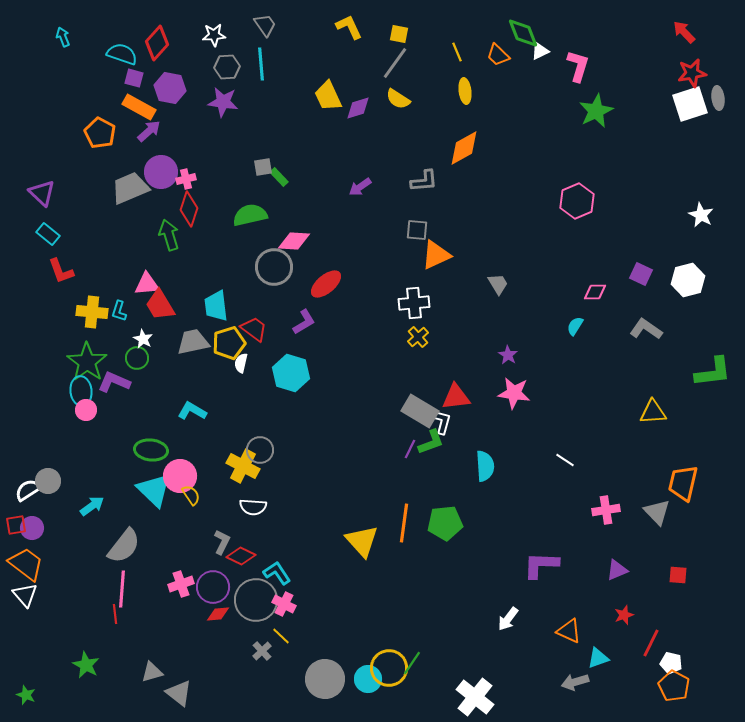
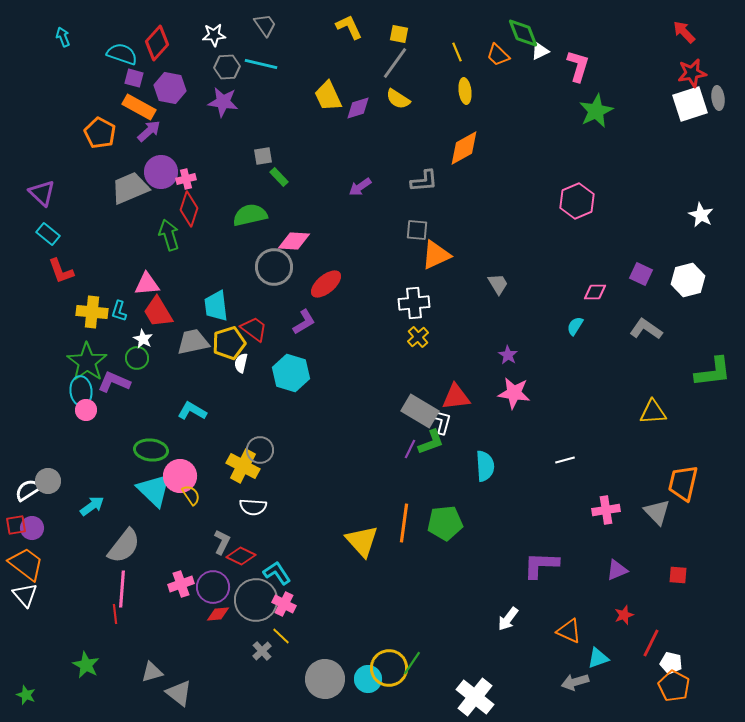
cyan line at (261, 64): rotated 72 degrees counterclockwise
gray square at (263, 167): moved 11 px up
red trapezoid at (160, 305): moved 2 px left, 7 px down
white line at (565, 460): rotated 48 degrees counterclockwise
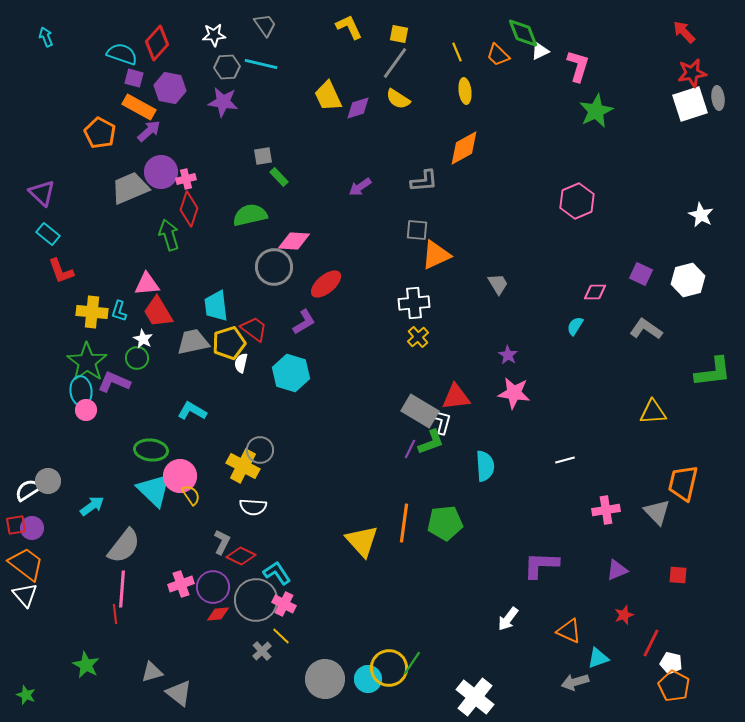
cyan arrow at (63, 37): moved 17 px left
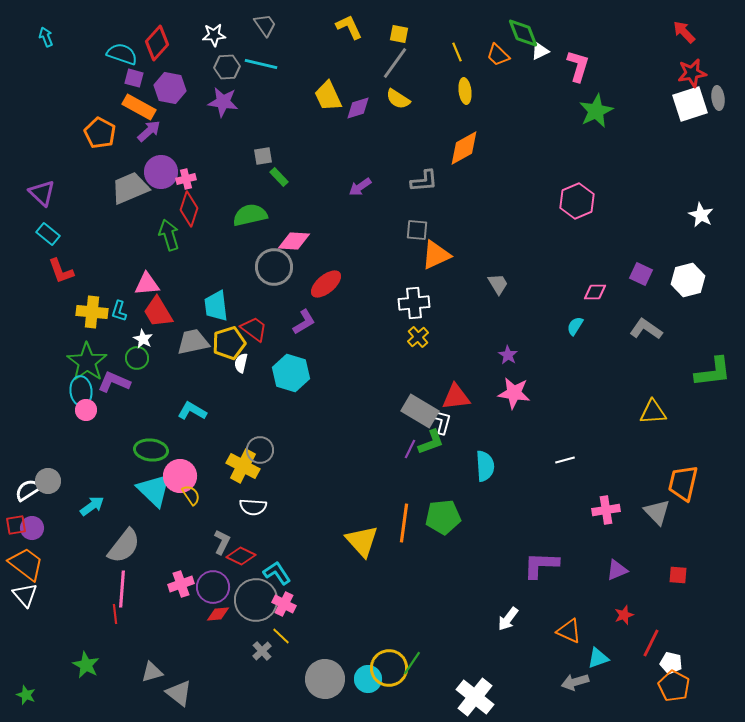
green pentagon at (445, 523): moved 2 px left, 6 px up
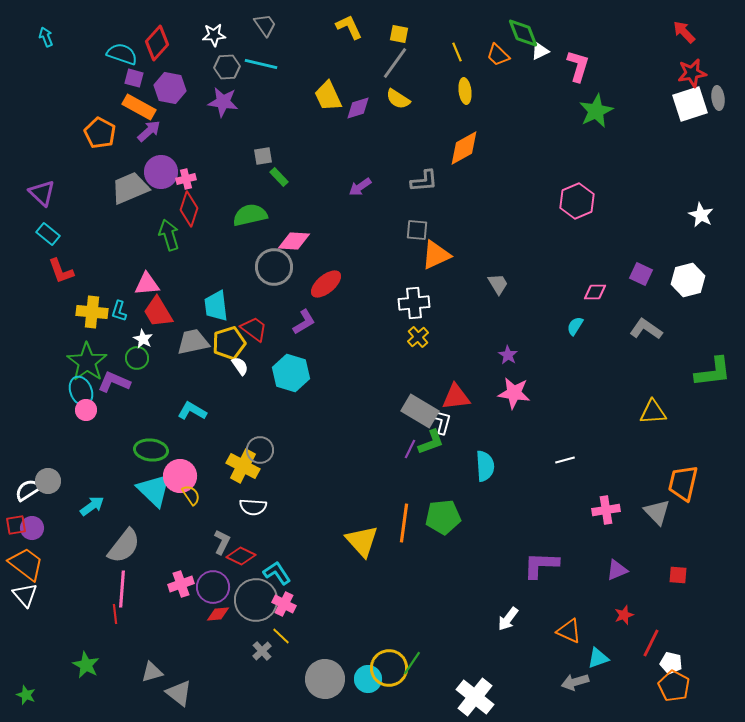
white semicircle at (241, 363): moved 1 px left, 3 px down; rotated 132 degrees clockwise
cyan ellipse at (81, 391): rotated 16 degrees counterclockwise
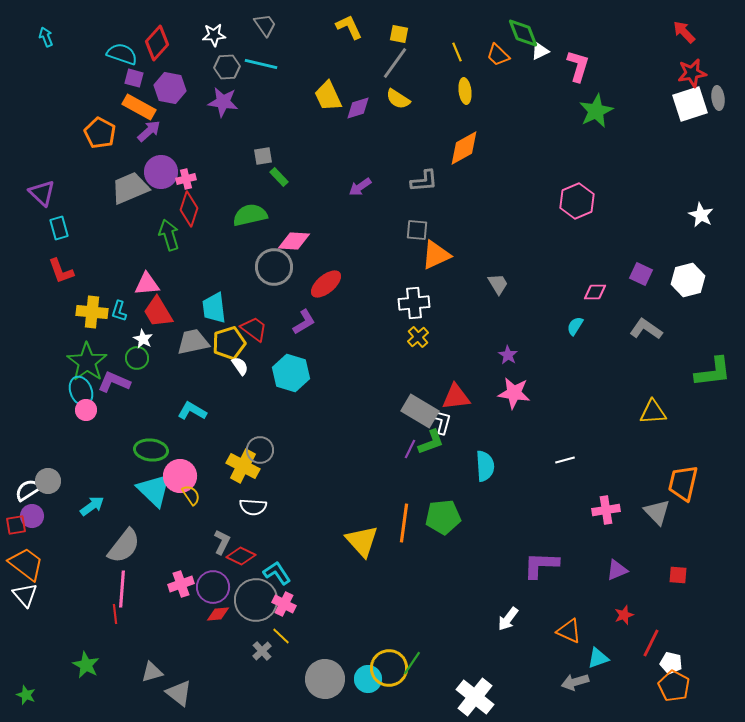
cyan rectangle at (48, 234): moved 11 px right, 6 px up; rotated 35 degrees clockwise
cyan trapezoid at (216, 306): moved 2 px left, 2 px down
purple circle at (32, 528): moved 12 px up
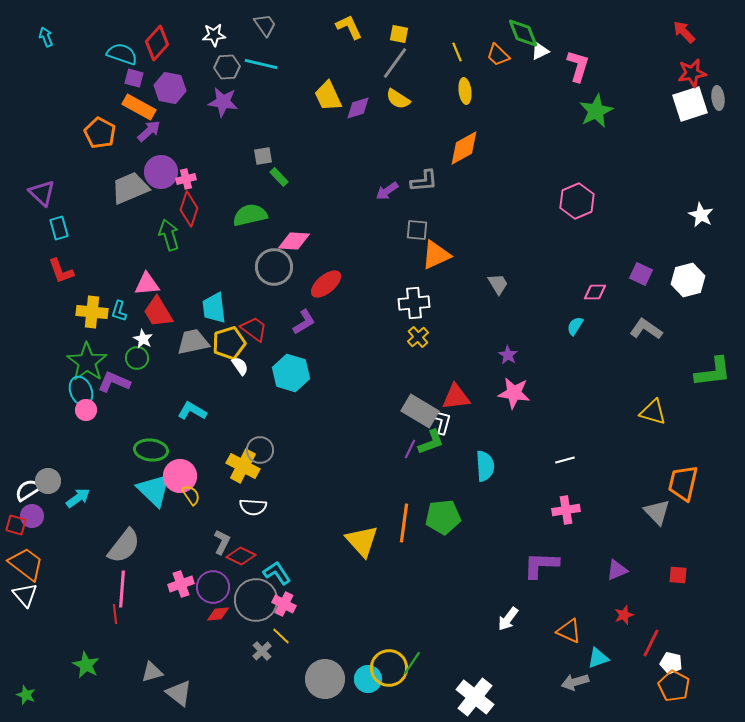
purple arrow at (360, 187): moved 27 px right, 4 px down
yellow triangle at (653, 412): rotated 20 degrees clockwise
cyan arrow at (92, 506): moved 14 px left, 8 px up
pink cross at (606, 510): moved 40 px left
red square at (16, 525): rotated 25 degrees clockwise
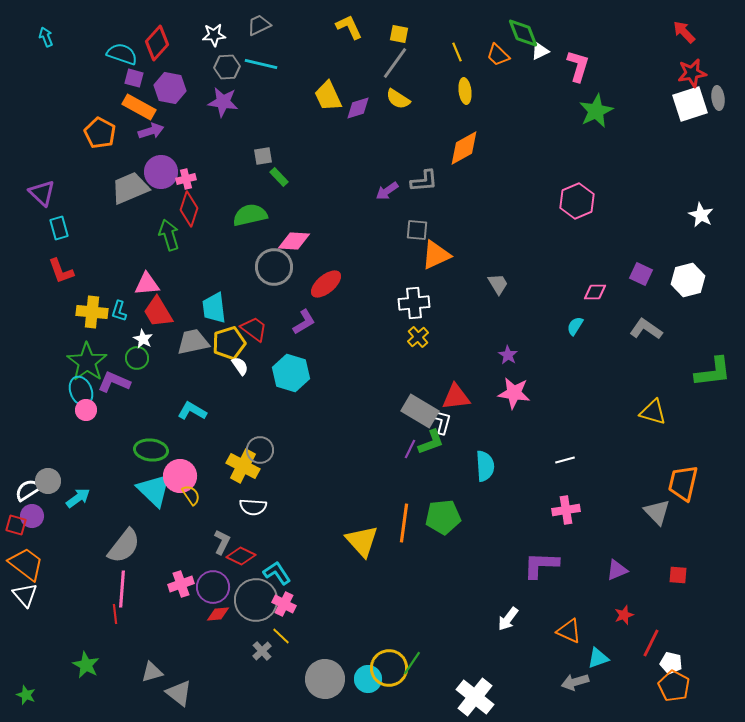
gray trapezoid at (265, 25): moved 6 px left; rotated 80 degrees counterclockwise
purple arrow at (149, 131): moved 2 px right; rotated 25 degrees clockwise
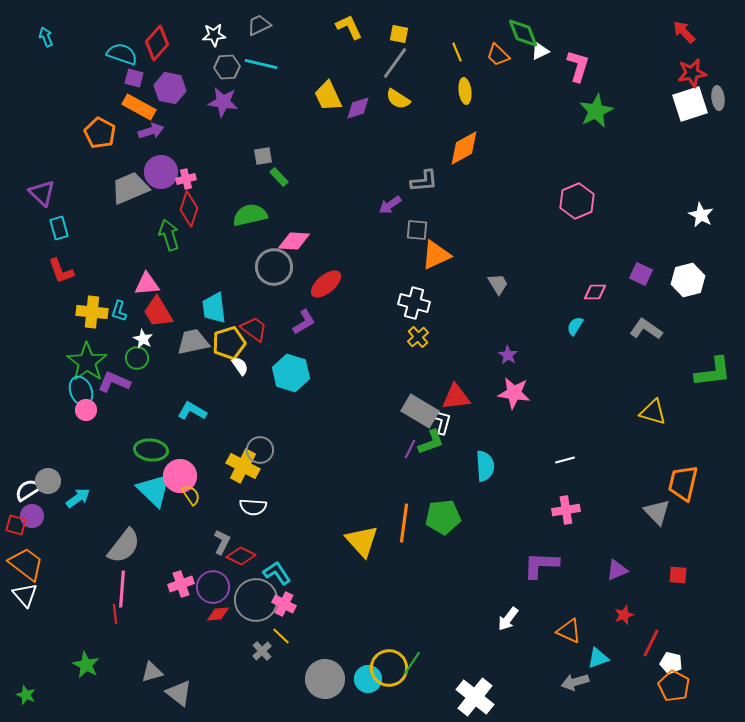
purple arrow at (387, 191): moved 3 px right, 14 px down
white cross at (414, 303): rotated 20 degrees clockwise
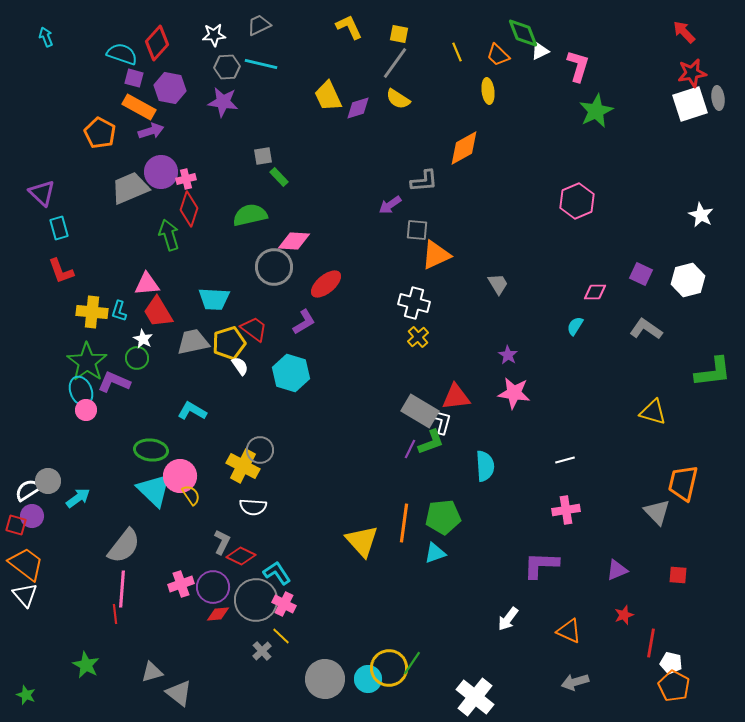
yellow ellipse at (465, 91): moved 23 px right
cyan trapezoid at (214, 308): moved 9 px up; rotated 80 degrees counterclockwise
red line at (651, 643): rotated 16 degrees counterclockwise
cyan triangle at (598, 658): moved 163 px left, 105 px up
